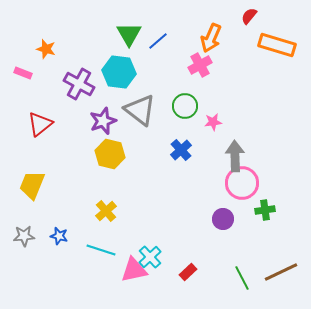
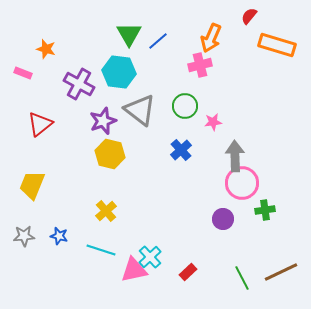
pink cross: rotated 15 degrees clockwise
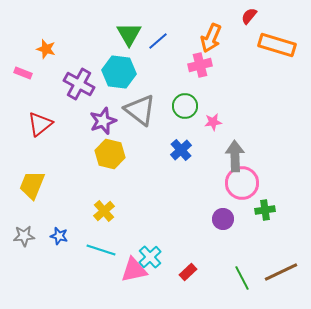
yellow cross: moved 2 px left
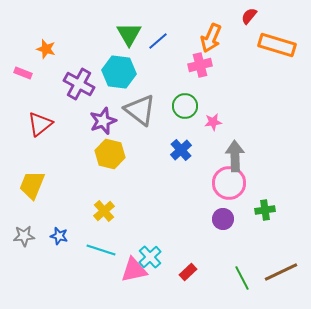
pink circle: moved 13 px left
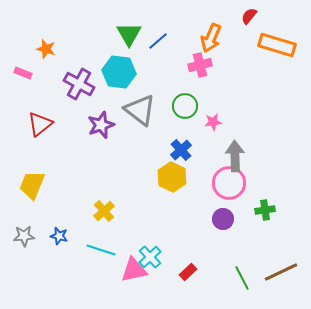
purple star: moved 2 px left, 4 px down
yellow hexagon: moved 62 px right, 23 px down; rotated 12 degrees clockwise
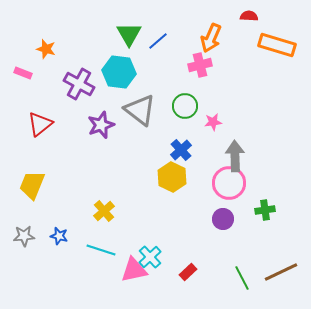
red semicircle: rotated 54 degrees clockwise
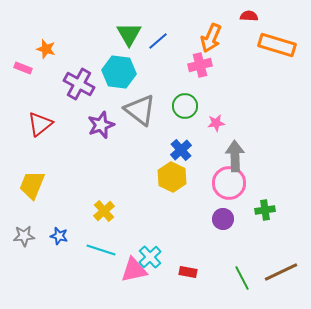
pink rectangle: moved 5 px up
pink star: moved 3 px right, 1 px down
red rectangle: rotated 54 degrees clockwise
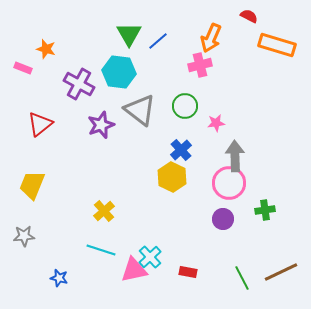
red semicircle: rotated 24 degrees clockwise
blue star: moved 42 px down
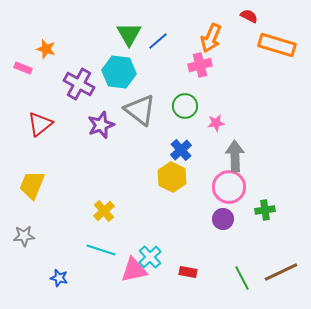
pink circle: moved 4 px down
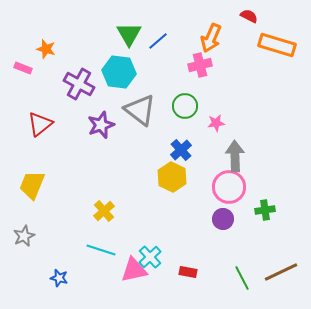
gray star: rotated 20 degrees counterclockwise
